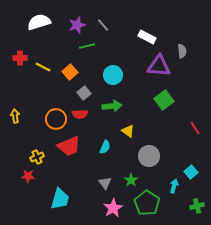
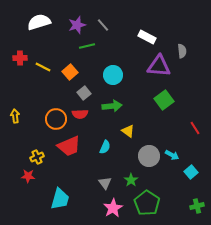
cyan arrow: moved 2 px left, 31 px up; rotated 104 degrees clockwise
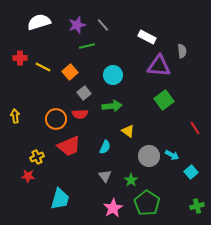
gray triangle: moved 7 px up
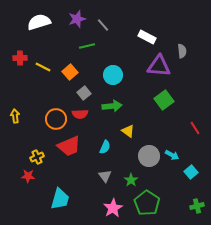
purple star: moved 6 px up
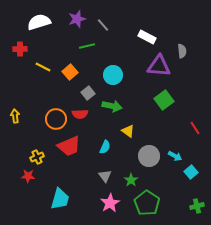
red cross: moved 9 px up
gray square: moved 4 px right
green arrow: rotated 18 degrees clockwise
cyan arrow: moved 3 px right, 1 px down
pink star: moved 3 px left, 5 px up
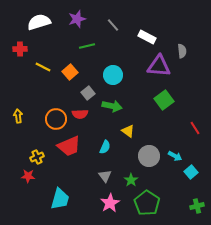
gray line: moved 10 px right
yellow arrow: moved 3 px right
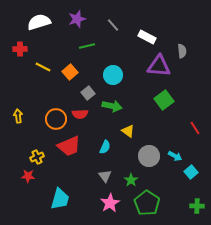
green cross: rotated 16 degrees clockwise
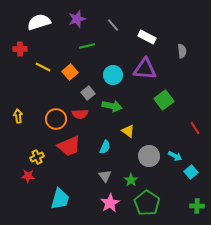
purple triangle: moved 14 px left, 3 px down
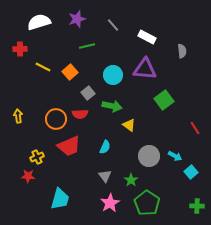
yellow triangle: moved 1 px right, 6 px up
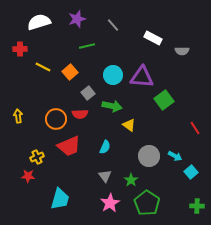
white rectangle: moved 6 px right, 1 px down
gray semicircle: rotated 96 degrees clockwise
purple triangle: moved 3 px left, 8 px down
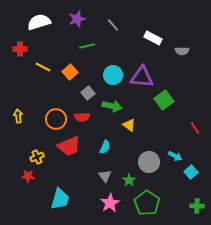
red semicircle: moved 2 px right, 3 px down
gray circle: moved 6 px down
green star: moved 2 px left
